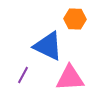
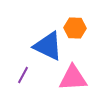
orange hexagon: moved 9 px down
pink triangle: moved 3 px right
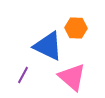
orange hexagon: moved 1 px right
pink triangle: moved 1 px left, 1 px up; rotated 44 degrees clockwise
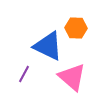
purple line: moved 1 px right, 1 px up
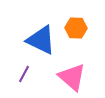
blue triangle: moved 7 px left, 6 px up
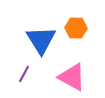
blue triangle: rotated 32 degrees clockwise
pink triangle: rotated 12 degrees counterclockwise
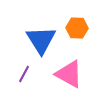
orange hexagon: moved 1 px right
pink triangle: moved 3 px left, 3 px up
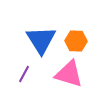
orange hexagon: moved 1 px left, 13 px down
pink triangle: rotated 12 degrees counterclockwise
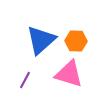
blue triangle: rotated 20 degrees clockwise
purple line: moved 1 px right, 6 px down
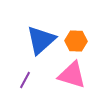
pink triangle: moved 3 px right, 1 px down
